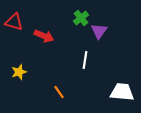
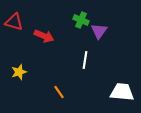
green cross: moved 2 px down; rotated 28 degrees counterclockwise
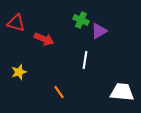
red triangle: moved 2 px right, 1 px down
purple triangle: rotated 24 degrees clockwise
red arrow: moved 3 px down
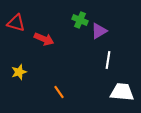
green cross: moved 1 px left
white line: moved 23 px right
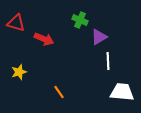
purple triangle: moved 6 px down
white line: moved 1 px down; rotated 12 degrees counterclockwise
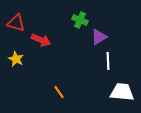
red arrow: moved 3 px left, 1 px down
yellow star: moved 3 px left, 13 px up; rotated 28 degrees counterclockwise
